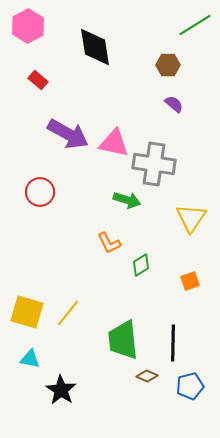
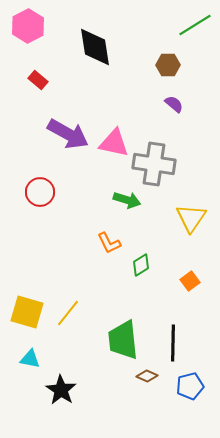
orange square: rotated 18 degrees counterclockwise
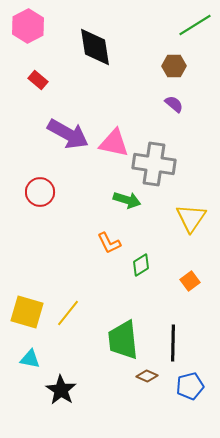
brown hexagon: moved 6 px right, 1 px down
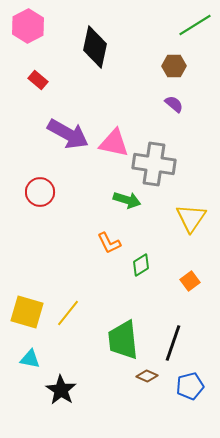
black diamond: rotated 21 degrees clockwise
black line: rotated 18 degrees clockwise
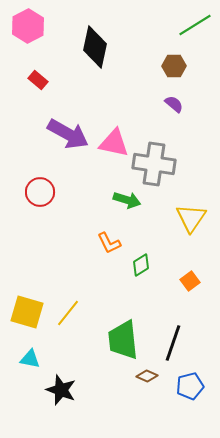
black star: rotated 12 degrees counterclockwise
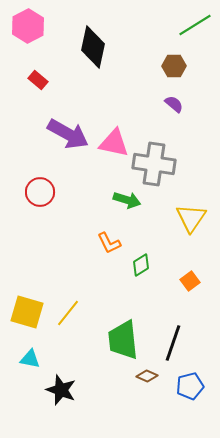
black diamond: moved 2 px left
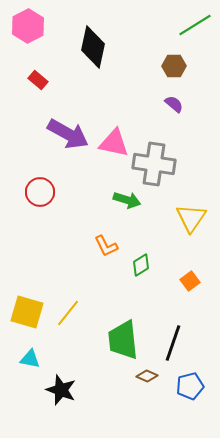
orange L-shape: moved 3 px left, 3 px down
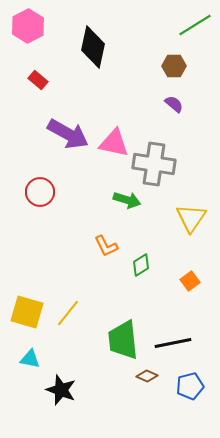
black line: rotated 60 degrees clockwise
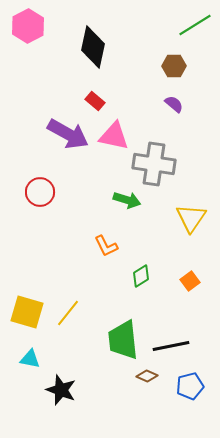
red rectangle: moved 57 px right, 21 px down
pink triangle: moved 7 px up
green diamond: moved 11 px down
black line: moved 2 px left, 3 px down
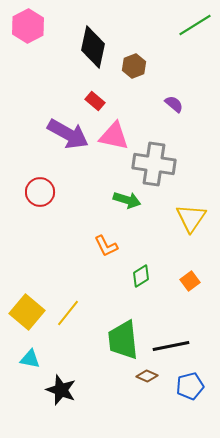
brown hexagon: moved 40 px left; rotated 20 degrees counterclockwise
yellow square: rotated 24 degrees clockwise
